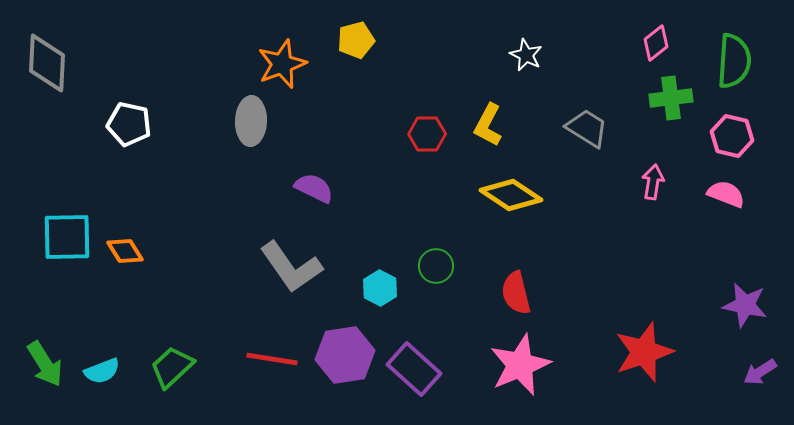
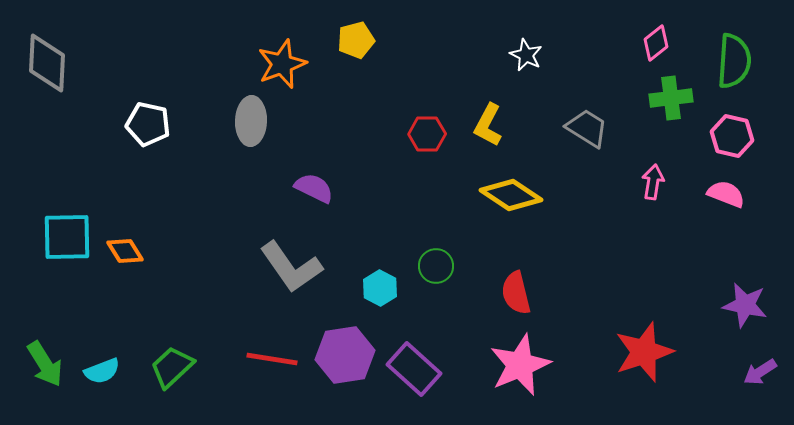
white pentagon: moved 19 px right
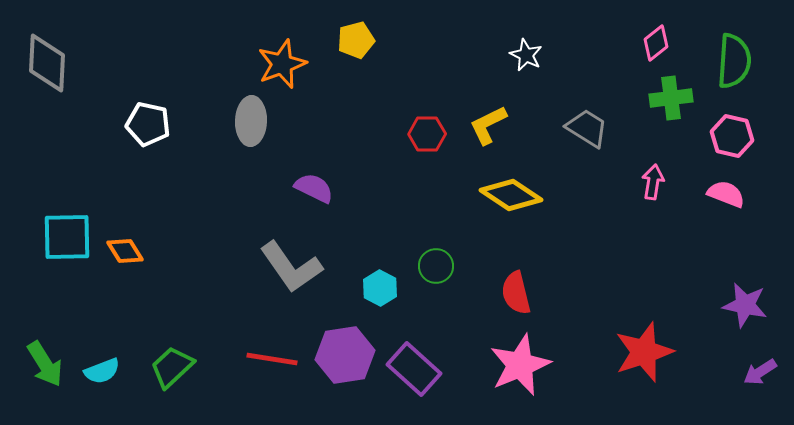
yellow L-shape: rotated 36 degrees clockwise
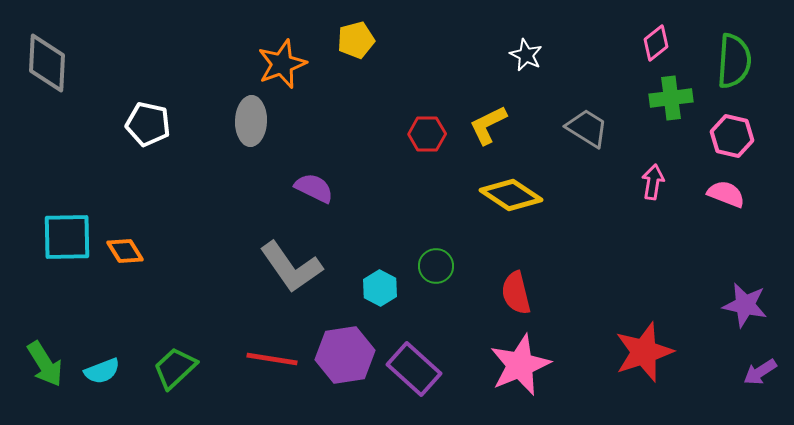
green trapezoid: moved 3 px right, 1 px down
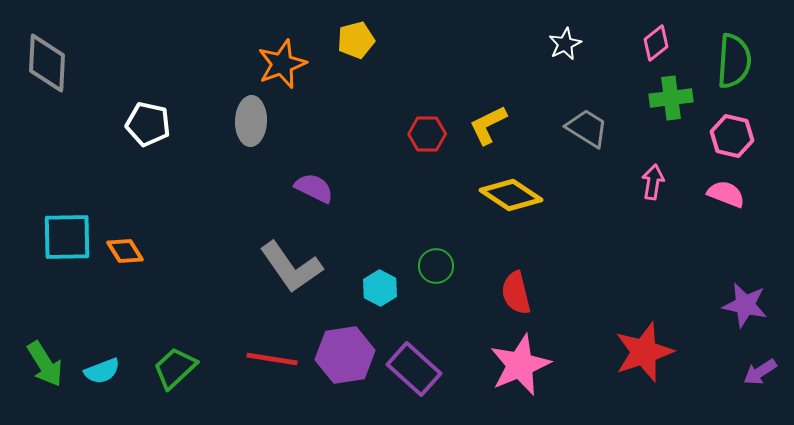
white star: moved 39 px right, 11 px up; rotated 20 degrees clockwise
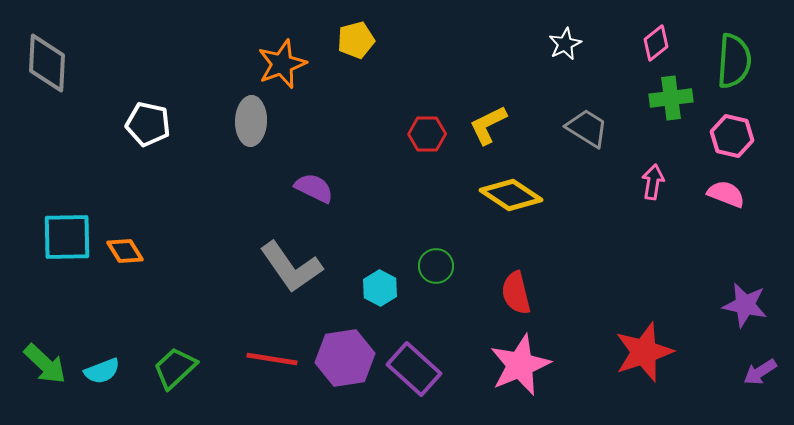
purple hexagon: moved 3 px down
green arrow: rotated 15 degrees counterclockwise
